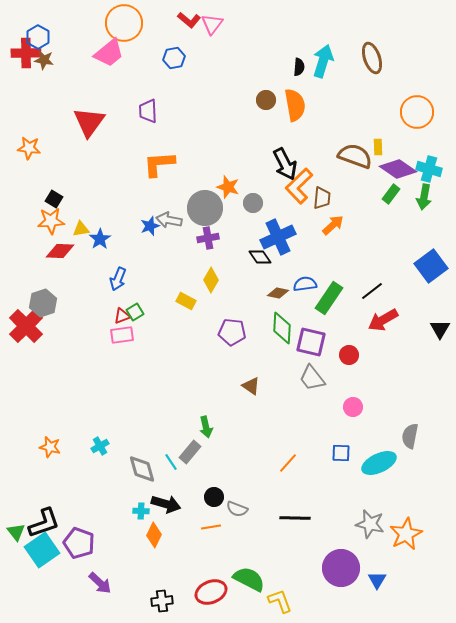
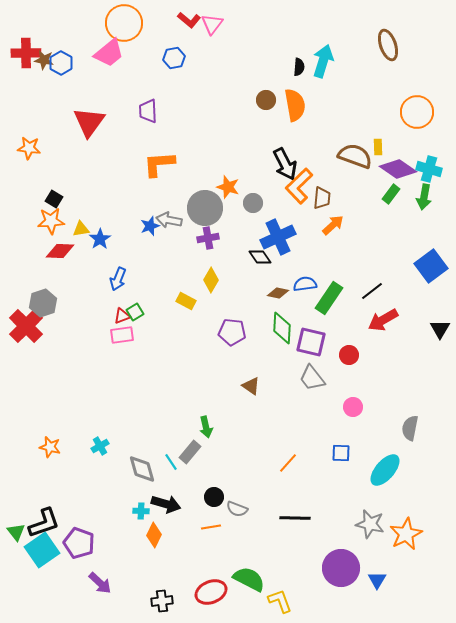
blue hexagon at (38, 37): moved 23 px right, 26 px down
brown ellipse at (372, 58): moved 16 px right, 13 px up
gray semicircle at (410, 436): moved 8 px up
cyan ellipse at (379, 463): moved 6 px right, 7 px down; rotated 24 degrees counterclockwise
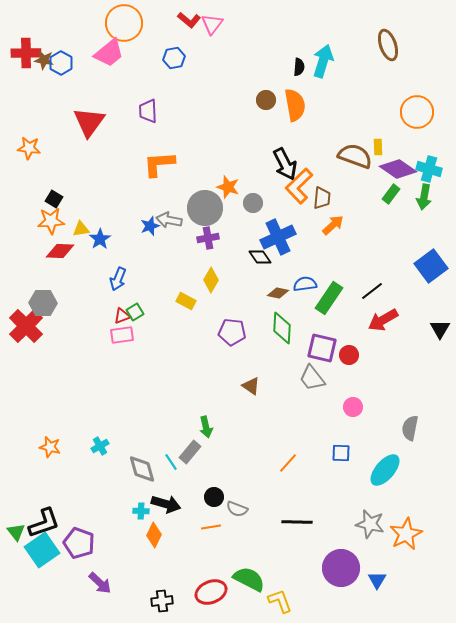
gray hexagon at (43, 303): rotated 20 degrees clockwise
purple square at (311, 342): moved 11 px right, 6 px down
black line at (295, 518): moved 2 px right, 4 px down
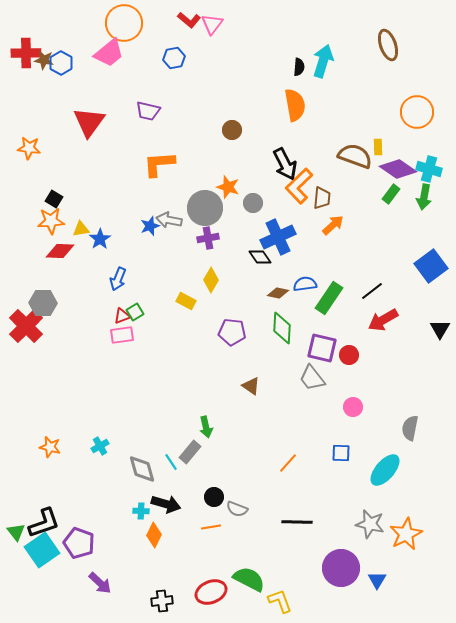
brown circle at (266, 100): moved 34 px left, 30 px down
purple trapezoid at (148, 111): rotated 75 degrees counterclockwise
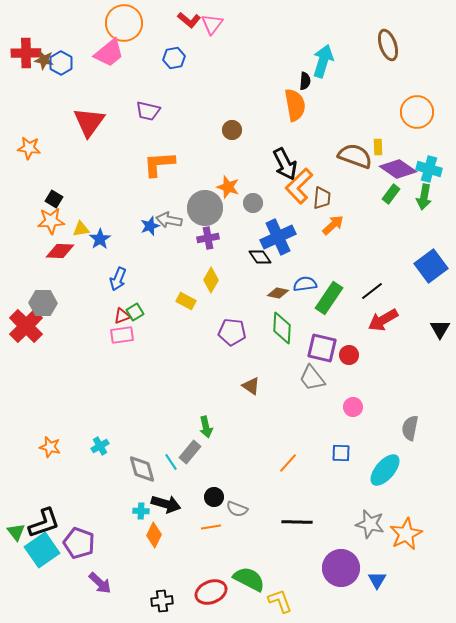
black semicircle at (299, 67): moved 6 px right, 14 px down
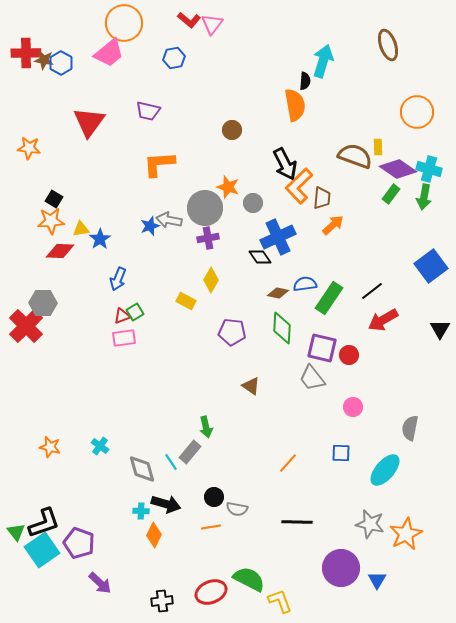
pink rectangle at (122, 335): moved 2 px right, 3 px down
cyan cross at (100, 446): rotated 24 degrees counterclockwise
gray semicircle at (237, 509): rotated 10 degrees counterclockwise
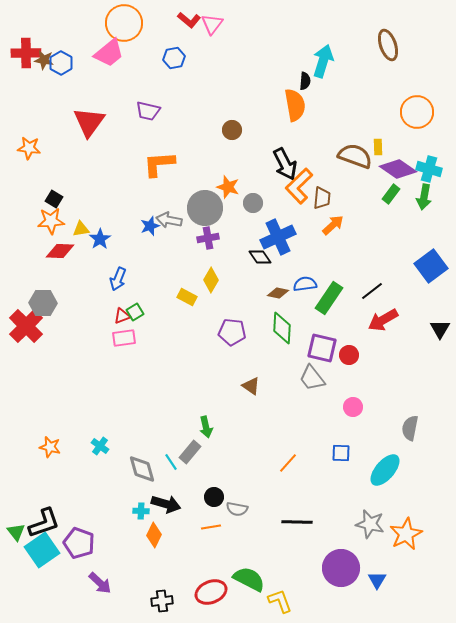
yellow rectangle at (186, 301): moved 1 px right, 4 px up
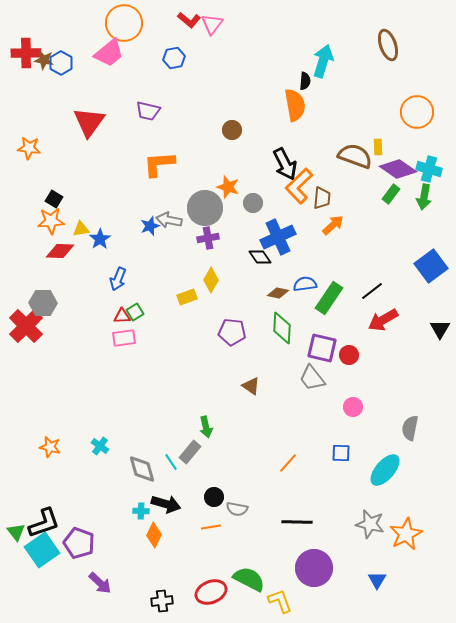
yellow rectangle at (187, 297): rotated 48 degrees counterclockwise
red triangle at (122, 316): rotated 18 degrees clockwise
purple circle at (341, 568): moved 27 px left
